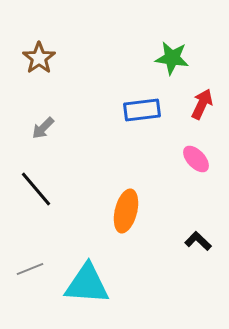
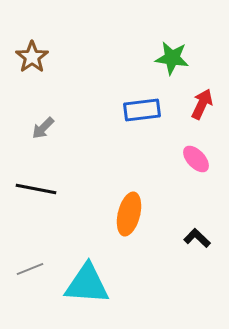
brown star: moved 7 px left, 1 px up
black line: rotated 39 degrees counterclockwise
orange ellipse: moved 3 px right, 3 px down
black L-shape: moved 1 px left, 3 px up
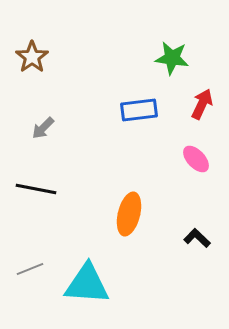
blue rectangle: moved 3 px left
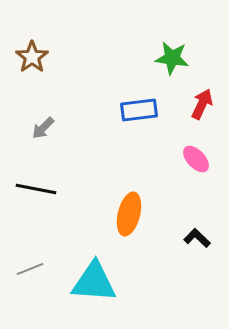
cyan triangle: moved 7 px right, 2 px up
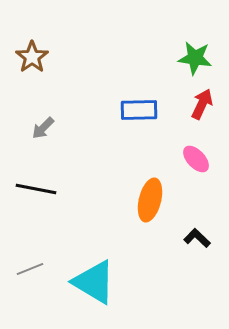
green star: moved 23 px right
blue rectangle: rotated 6 degrees clockwise
orange ellipse: moved 21 px right, 14 px up
cyan triangle: rotated 27 degrees clockwise
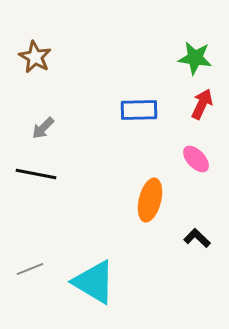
brown star: moved 3 px right; rotated 8 degrees counterclockwise
black line: moved 15 px up
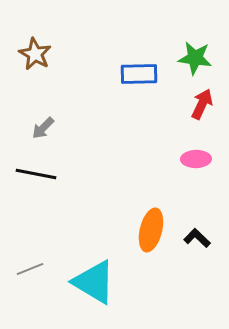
brown star: moved 3 px up
blue rectangle: moved 36 px up
pink ellipse: rotated 48 degrees counterclockwise
orange ellipse: moved 1 px right, 30 px down
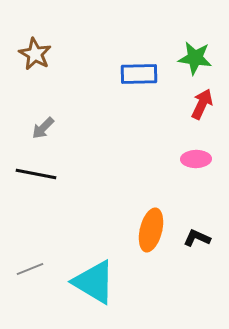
black L-shape: rotated 20 degrees counterclockwise
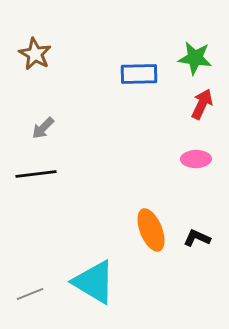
black line: rotated 18 degrees counterclockwise
orange ellipse: rotated 36 degrees counterclockwise
gray line: moved 25 px down
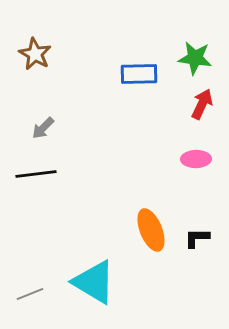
black L-shape: rotated 24 degrees counterclockwise
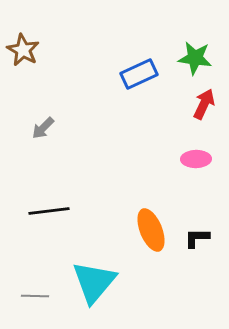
brown star: moved 12 px left, 4 px up
blue rectangle: rotated 24 degrees counterclockwise
red arrow: moved 2 px right
black line: moved 13 px right, 37 px down
cyan triangle: rotated 39 degrees clockwise
gray line: moved 5 px right, 2 px down; rotated 24 degrees clockwise
